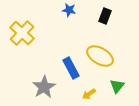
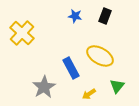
blue star: moved 6 px right, 6 px down
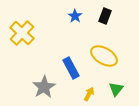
blue star: rotated 24 degrees clockwise
yellow ellipse: moved 4 px right
green triangle: moved 1 px left, 3 px down
yellow arrow: rotated 152 degrees clockwise
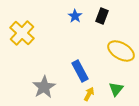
black rectangle: moved 3 px left
yellow ellipse: moved 17 px right, 5 px up
blue rectangle: moved 9 px right, 3 px down
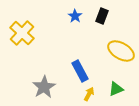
green triangle: rotated 28 degrees clockwise
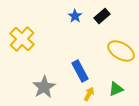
black rectangle: rotated 28 degrees clockwise
yellow cross: moved 6 px down
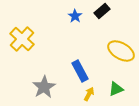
black rectangle: moved 5 px up
